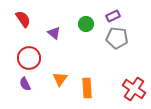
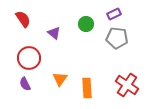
purple rectangle: moved 1 px right, 2 px up
red cross: moved 7 px left, 4 px up
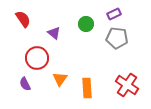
red circle: moved 8 px right
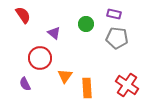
purple rectangle: rotated 40 degrees clockwise
red semicircle: moved 4 px up
red circle: moved 3 px right
orange triangle: moved 5 px right, 3 px up
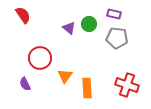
green circle: moved 3 px right
purple triangle: moved 15 px right, 5 px up
red cross: rotated 15 degrees counterclockwise
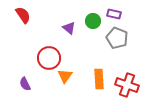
green circle: moved 4 px right, 3 px up
gray pentagon: rotated 15 degrees clockwise
red circle: moved 9 px right
orange rectangle: moved 12 px right, 9 px up
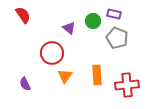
red circle: moved 3 px right, 5 px up
orange rectangle: moved 2 px left, 4 px up
red cross: rotated 25 degrees counterclockwise
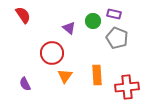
red cross: moved 2 px down
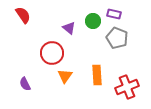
red cross: rotated 15 degrees counterclockwise
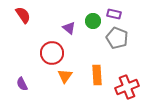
purple semicircle: moved 3 px left
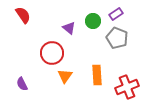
purple rectangle: moved 2 px right; rotated 48 degrees counterclockwise
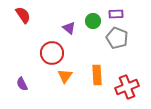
purple rectangle: rotated 32 degrees clockwise
